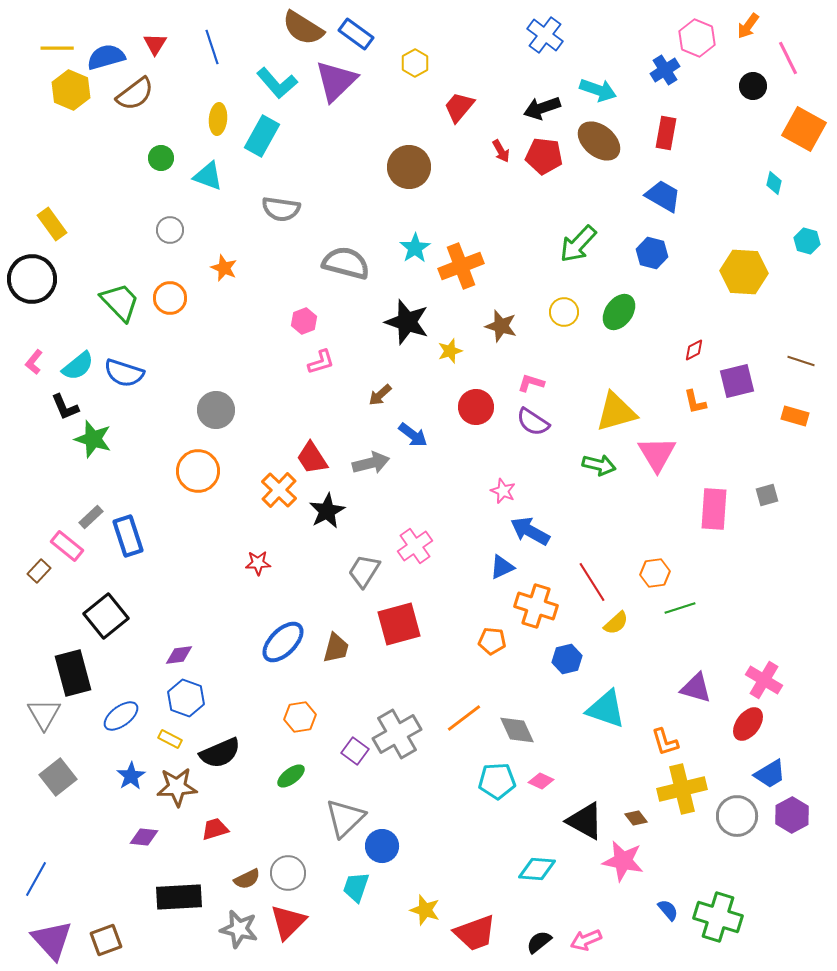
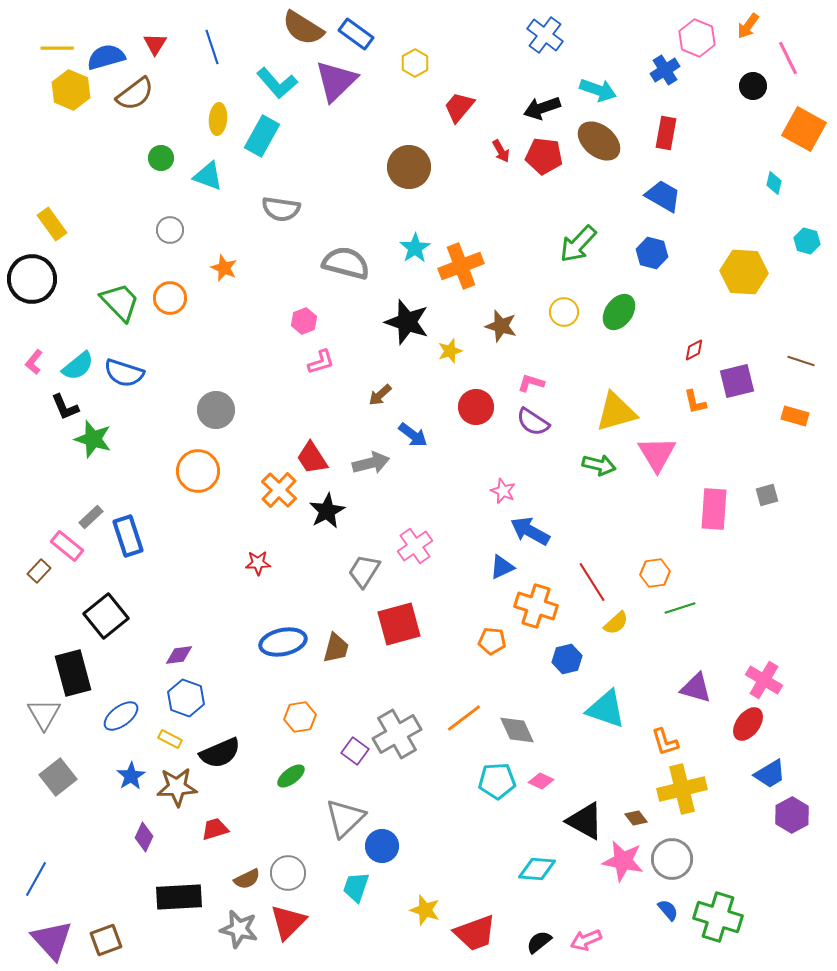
blue ellipse at (283, 642): rotated 33 degrees clockwise
gray circle at (737, 816): moved 65 px left, 43 px down
purple diamond at (144, 837): rotated 72 degrees counterclockwise
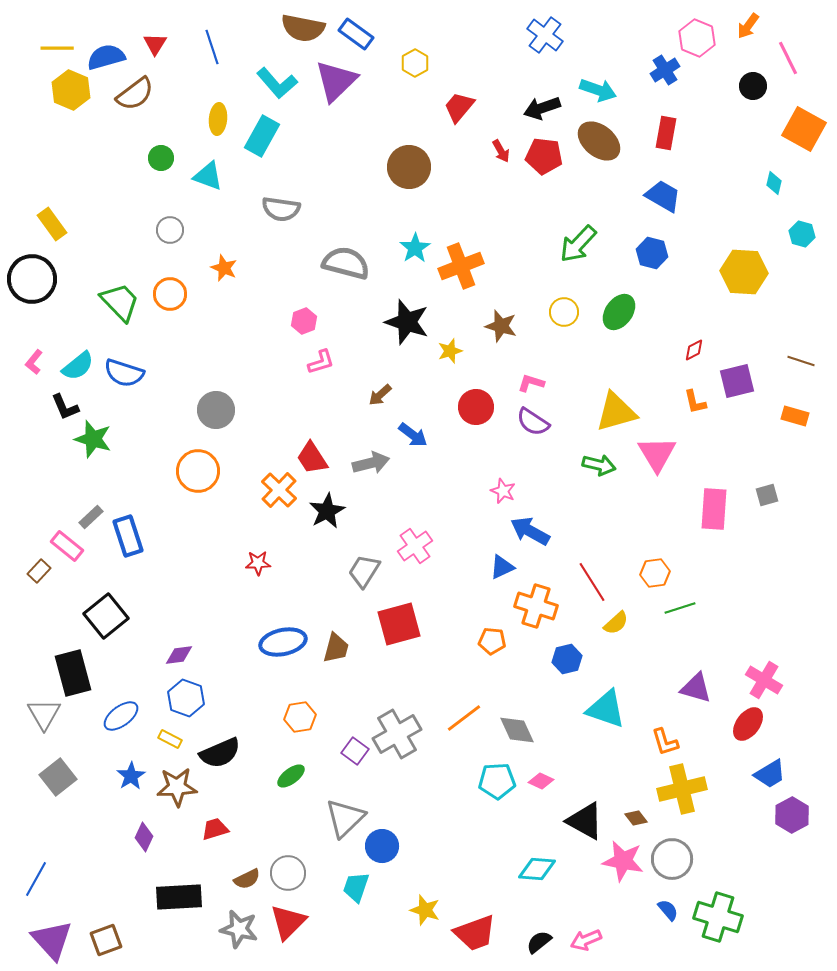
brown semicircle at (303, 28): rotated 21 degrees counterclockwise
cyan hexagon at (807, 241): moved 5 px left, 7 px up
orange circle at (170, 298): moved 4 px up
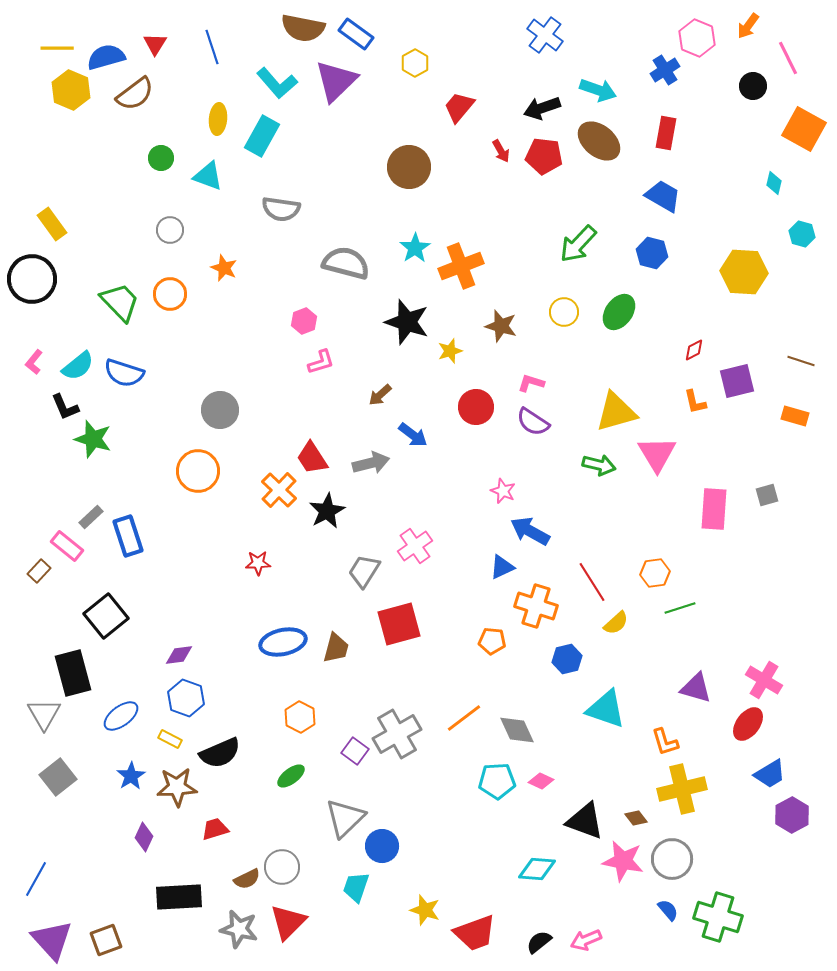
gray circle at (216, 410): moved 4 px right
orange hexagon at (300, 717): rotated 24 degrees counterclockwise
black triangle at (585, 821): rotated 9 degrees counterclockwise
gray circle at (288, 873): moved 6 px left, 6 px up
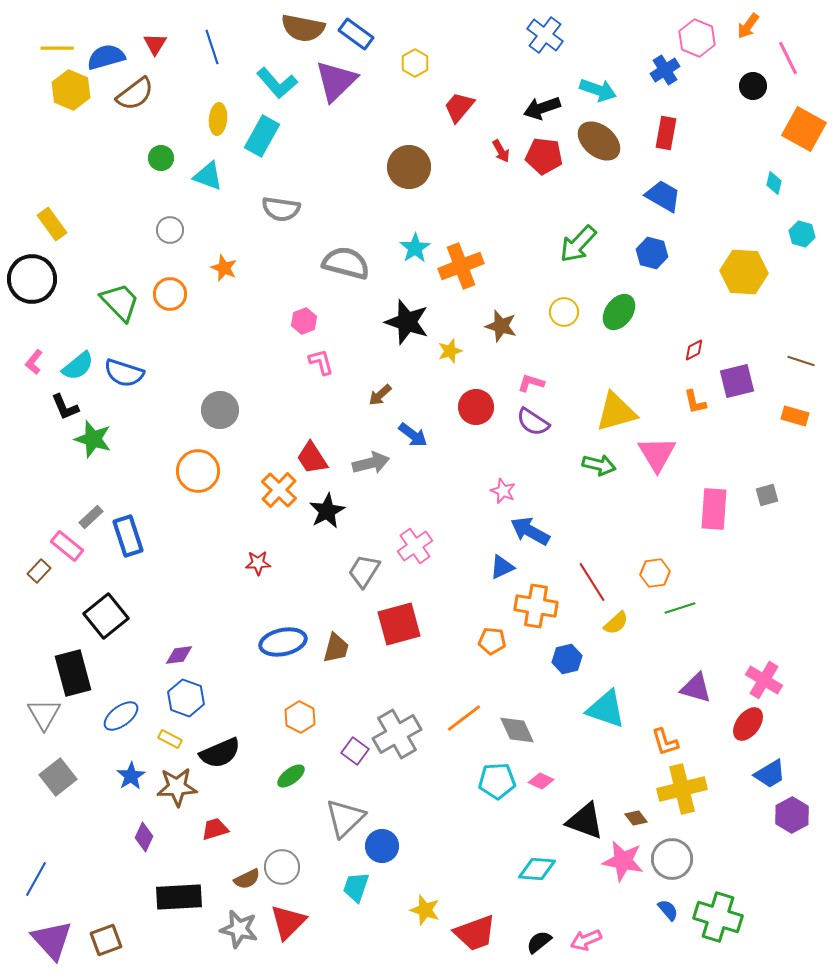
pink L-shape at (321, 362): rotated 88 degrees counterclockwise
orange cross at (536, 606): rotated 9 degrees counterclockwise
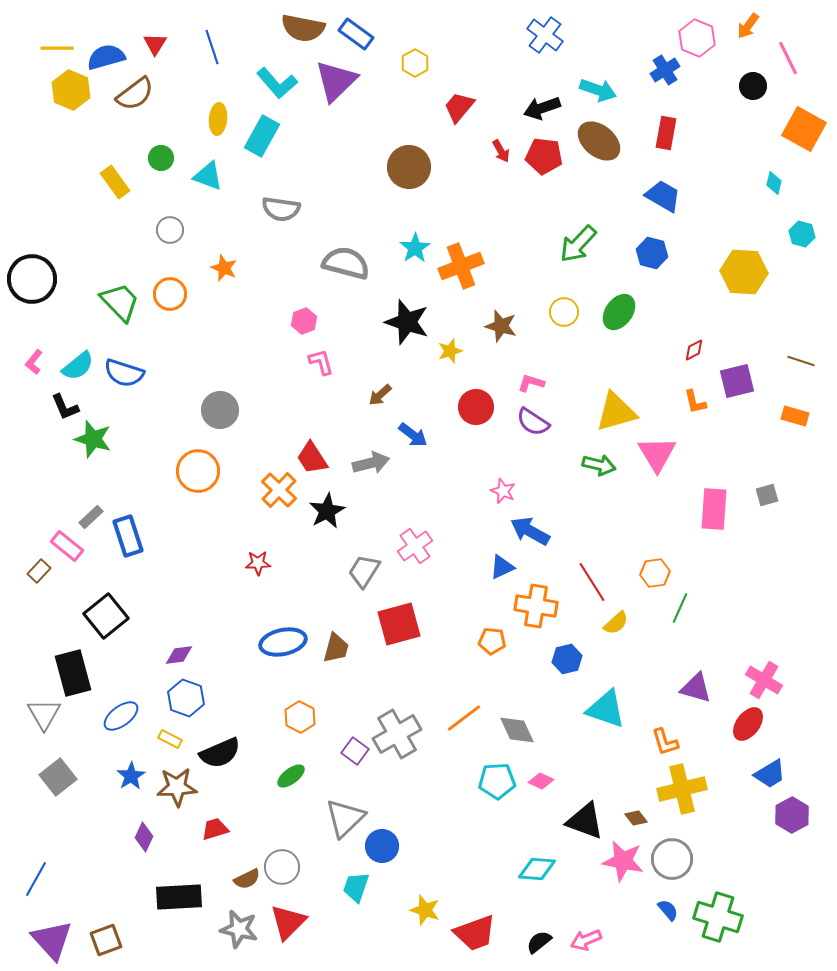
yellow rectangle at (52, 224): moved 63 px right, 42 px up
green line at (680, 608): rotated 48 degrees counterclockwise
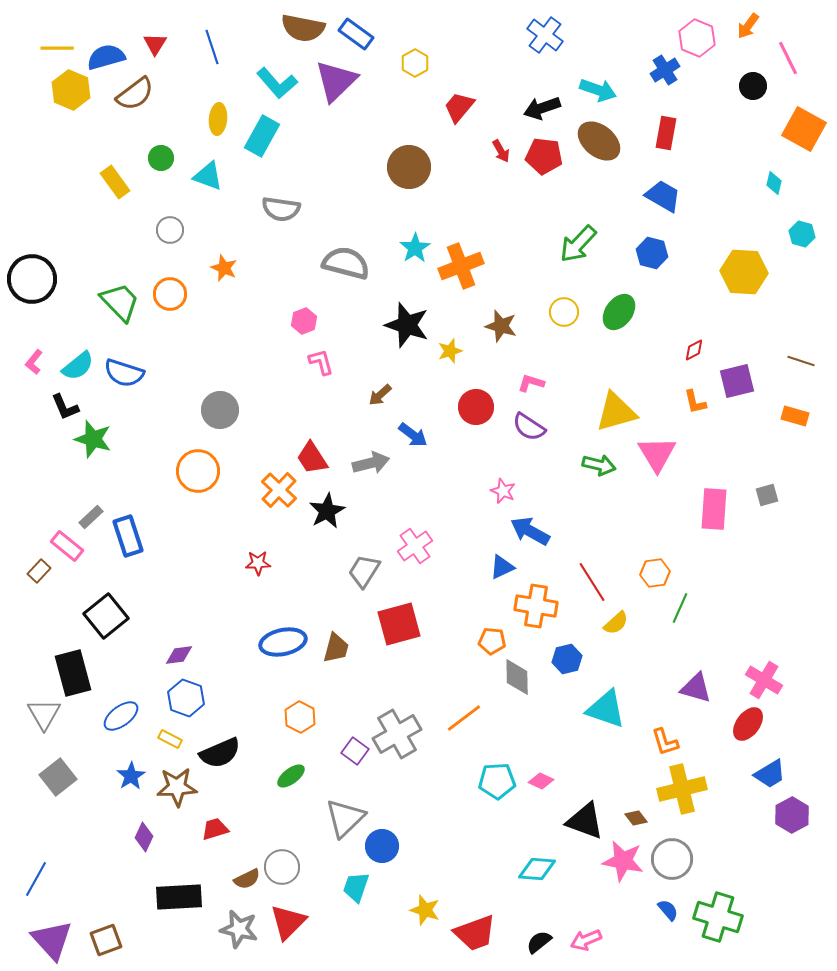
black star at (407, 322): moved 3 px down
purple semicircle at (533, 422): moved 4 px left, 5 px down
gray diamond at (517, 730): moved 53 px up; rotated 24 degrees clockwise
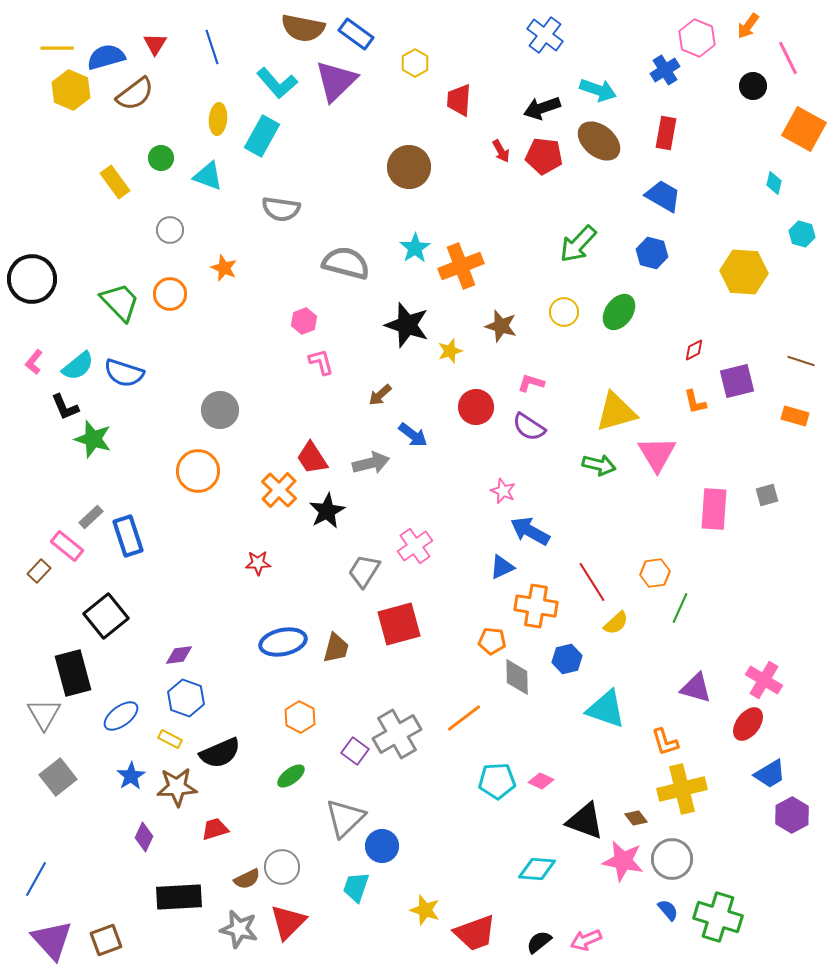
red trapezoid at (459, 107): moved 7 px up; rotated 36 degrees counterclockwise
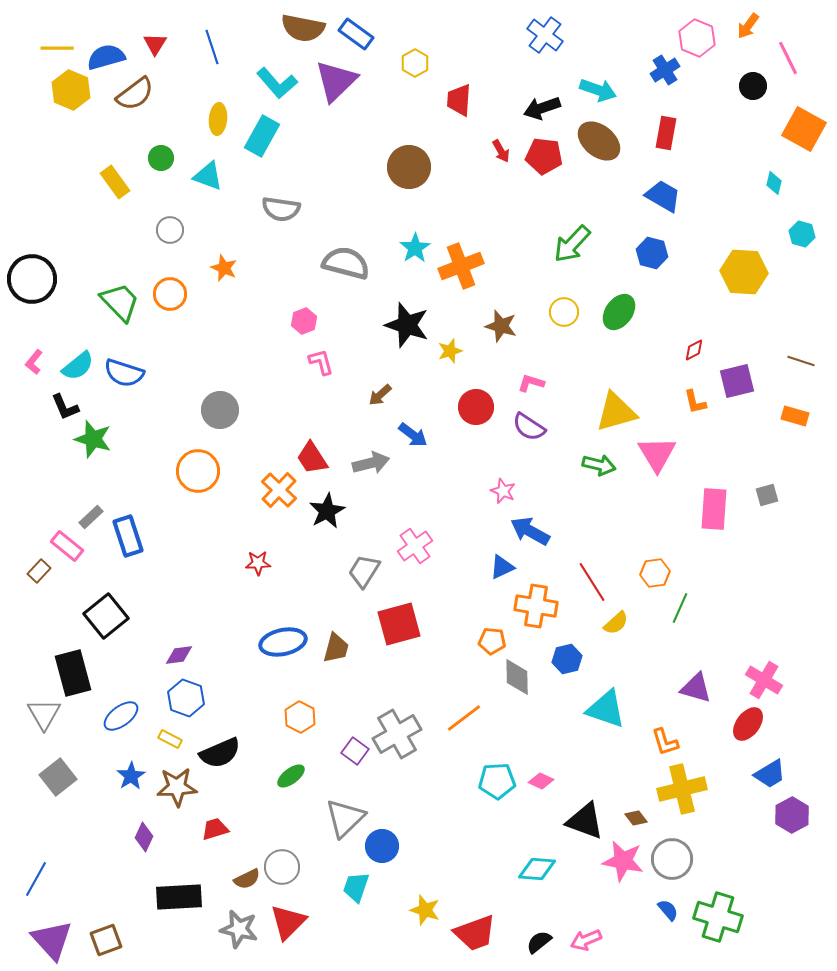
green arrow at (578, 244): moved 6 px left
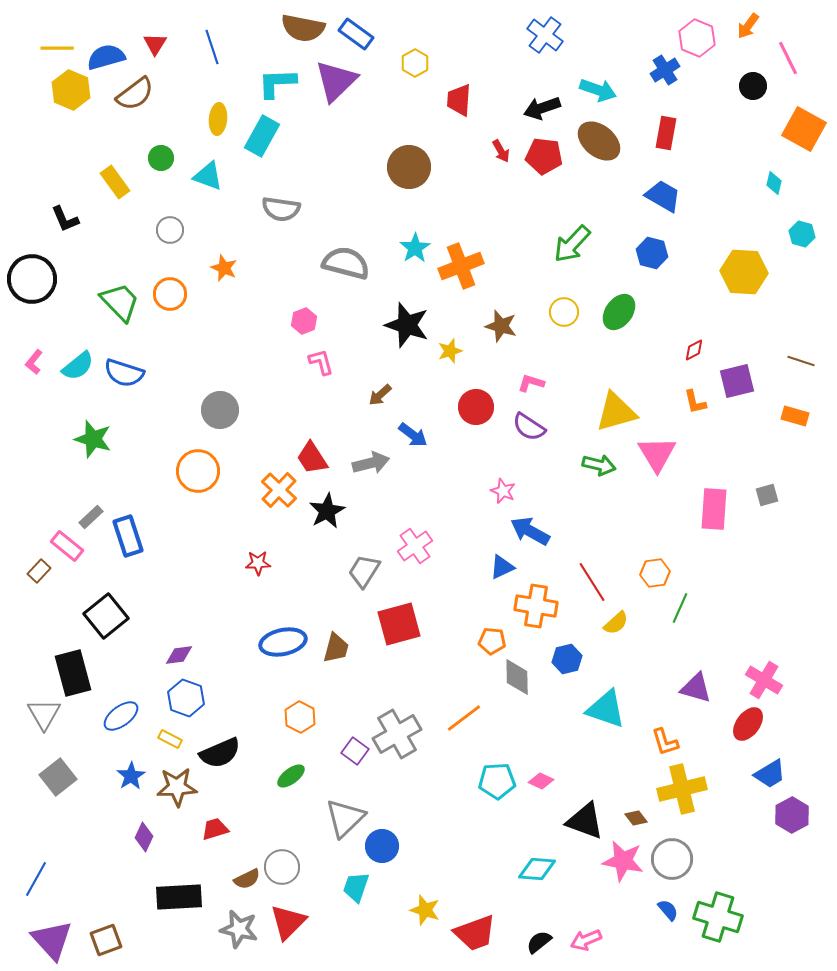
cyan L-shape at (277, 83): rotated 129 degrees clockwise
black L-shape at (65, 407): moved 188 px up
